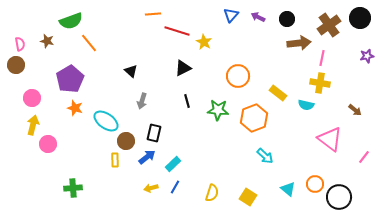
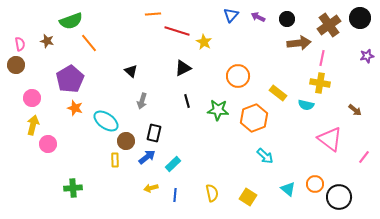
blue line at (175, 187): moved 8 px down; rotated 24 degrees counterclockwise
yellow semicircle at (212, 193): rotated 30 degrees counterclockwise
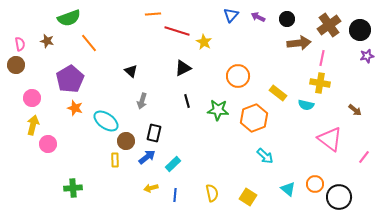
black circle at (360, 18): moved 12 px down
green semicircle at (71, 21): moved 2 px left, 3 px up
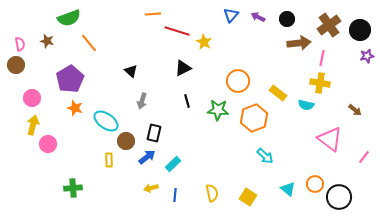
orange circle at (238, 76): moved 5 px down
yellow rectangle at (115, 160): moved 6 px left
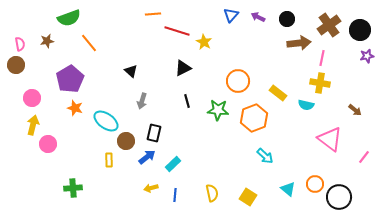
brown star at (47, 41): rotated 24 degrees counterclockwise
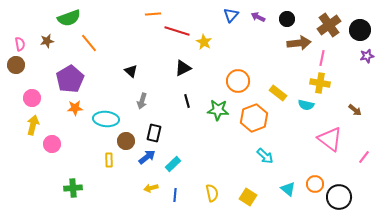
orange star at (75, 108): rotated 21 degrees counterclockwise
cyan ellipse at (106, 121): moved 2 px up; rotated 30 degrees counterclockwise
pink circle at (48, 144): moved 4 px right
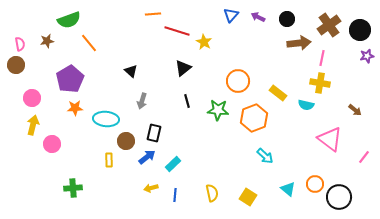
green semicircle at (69, 18): moved 2 px down
black triangle at (183, 68): rotated 12 degrees counterclockwise
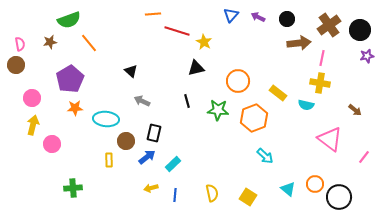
brown star at (47, 41): moved 3 px right, 1 px down
black triangle at (183, 68): moved 13 px right; rotated 24 degrees clockwise
gray arrow at (142, 101): rotated 98 degrees clockwise
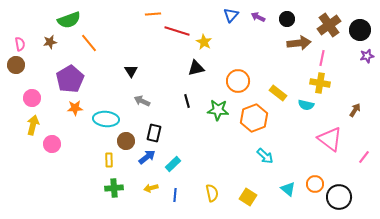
black triangle at (131, 71): rotated 16 degrees clockwise
brown arrow at (355, 110): rotated 96 degrees counterclockwise
green cross at (73, 188): moved 41 px right
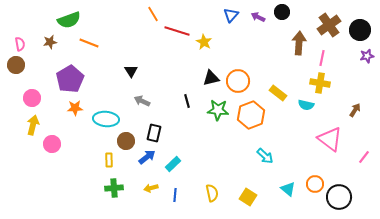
orange line at (153, 14): rotated 63 degrees clockwise
black circle at (287, 19): moved 5 px left, 7 px up
orange line at (89, 43): rotated 30 degrees counterclockwise
brown arrow at (299, 43): rotated 80 degrees counterclockwise
black triangle at (196, 68): moved 15 px right, 10 px down
orange hexagon at (254, 118): moved 3 px left, 3 px up
